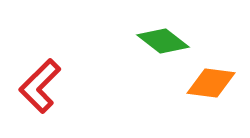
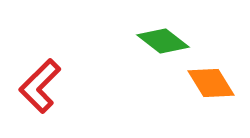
orange diamond: rotated 51 degrees clockwise
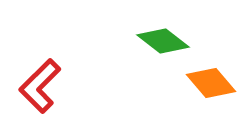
orange diamond: rotated 9 degrees counterclockwise
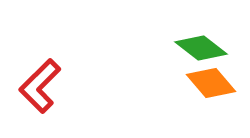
green diamond: moved 38 px right, 7 px down
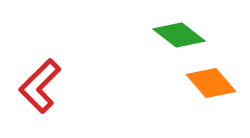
green diamond: moved 22 px left, 13 px up
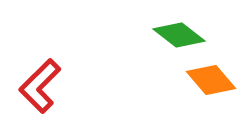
orange diamond: moved 3 px up
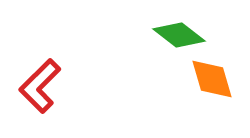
orange diamond: moved 1 px right, 1 px up; rotated 24 degrees clockwise
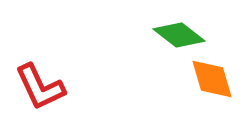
red L-shape: moved 1 px down; rotated 70 degrees counterclockwise
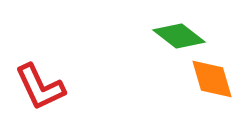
green diamond: moved 1 px down
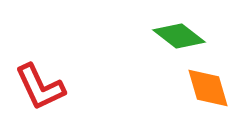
orange diamond: moved 4 px left, 9 px down
